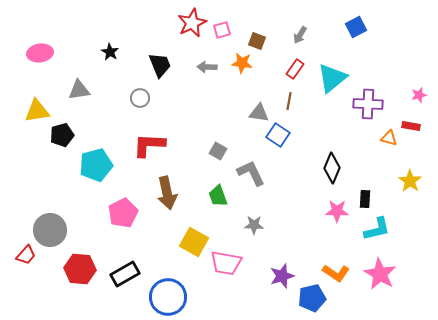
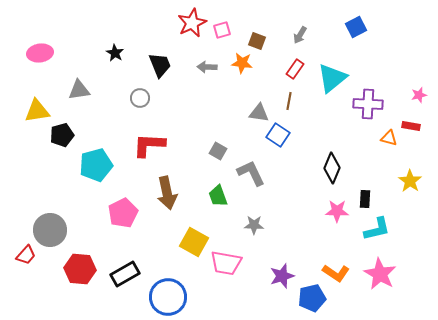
black star at (110, 52): moved 5 px right, 1 px down
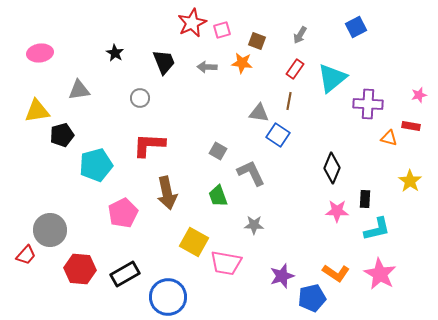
black trapezoid at (160, 65): moved 4 px right, 3 px up
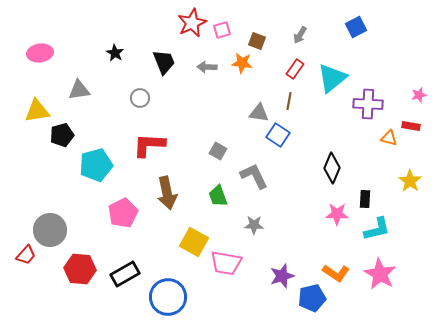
gray L-shape at (251, 173): moved 3 px right, 3 px down
pink star at (337, 211): moved 3 px down
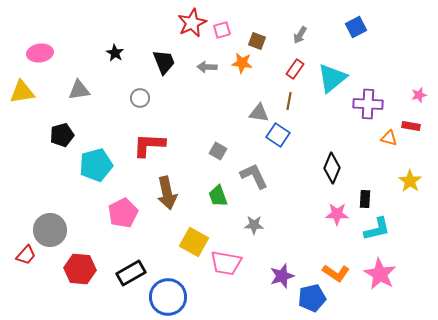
yellow triangle at (37, 111): moved 15 px left, 19 px up
black rectangle at (125, 274): moved 6 px right, 1 px up
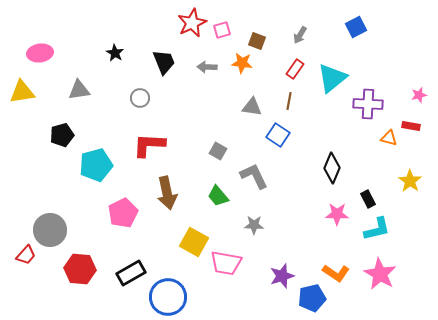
gray triangle at (259, 113): moved 7 px left, 6 px up
green trapezoid at (218, 196): rotated 20 degrees counterclockwise
black rectangle at (365, 199): moved 3 px right; rotated 30 degrees counterclockwise
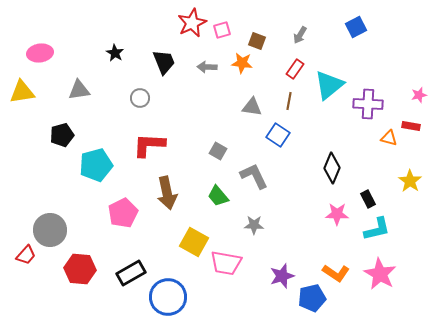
cyan triangle at (332, 78): moved 3 px left, 7 px down
